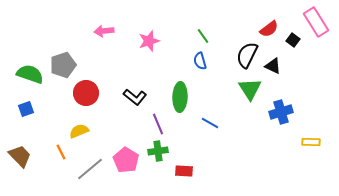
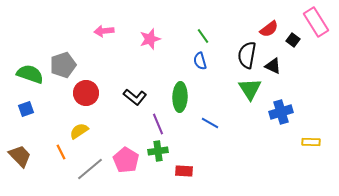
pink star: moved 1 px right, 2 px up
black semicircle: rotated 16 degrees counterclockwise
yellow semicircle: rotated 12 degrees counterclockwise
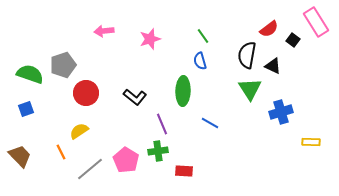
green ellipse: moved 3 px right, 6 px up
purple line: moved 4 px right
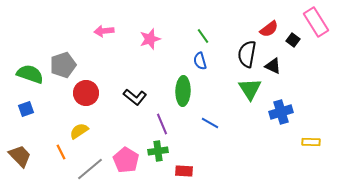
black semicircle: moved 1 px up
